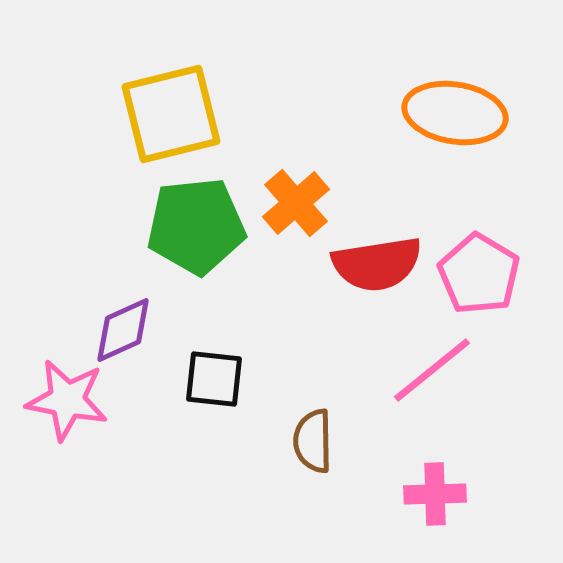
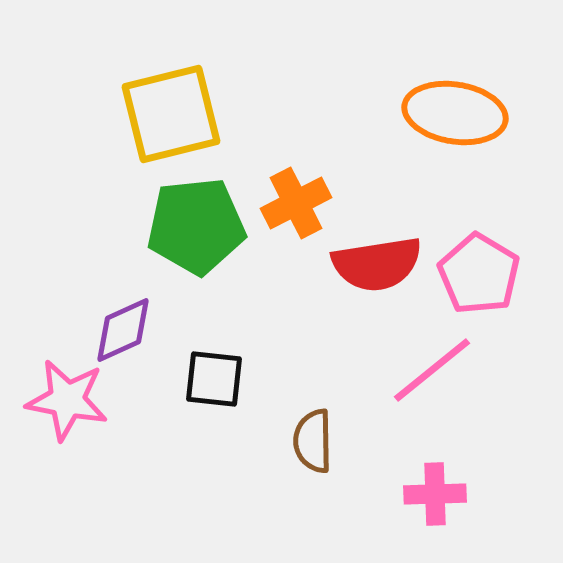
orange cross: rotated 14 degrees clockwise
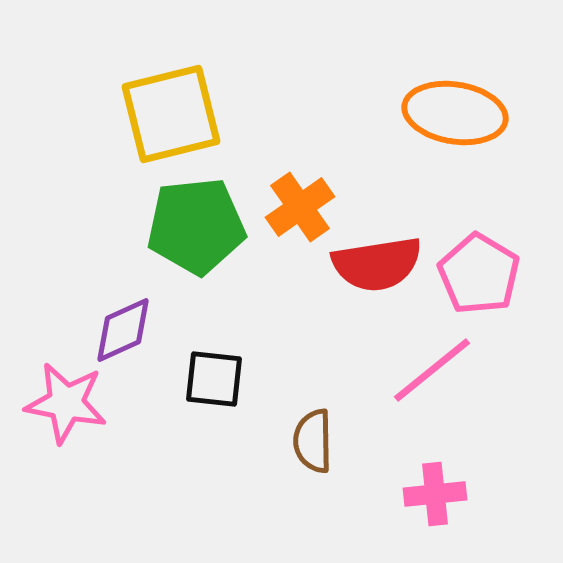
orange cross: moved 4 px right, 4 px down; rotated 8 degrees counterclockwise
pink star: moved 1 px left, 3 px down
pink cross: rotated 4 degrees counterclockwise
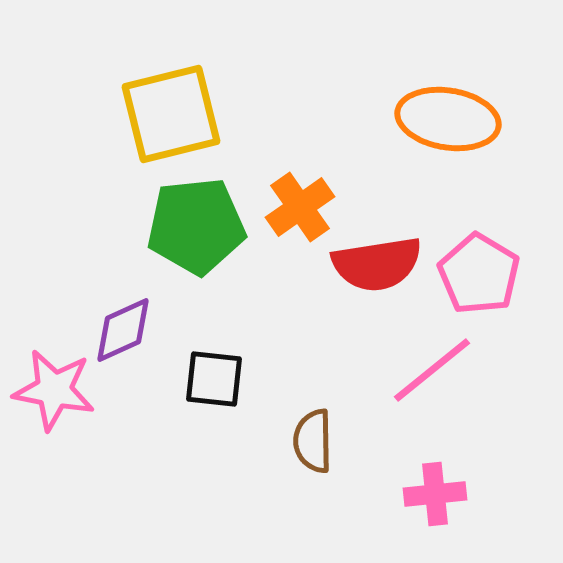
orange ellipse: moved 7 px left, 6 px down
pink star: moved 12 px left, 13 px up
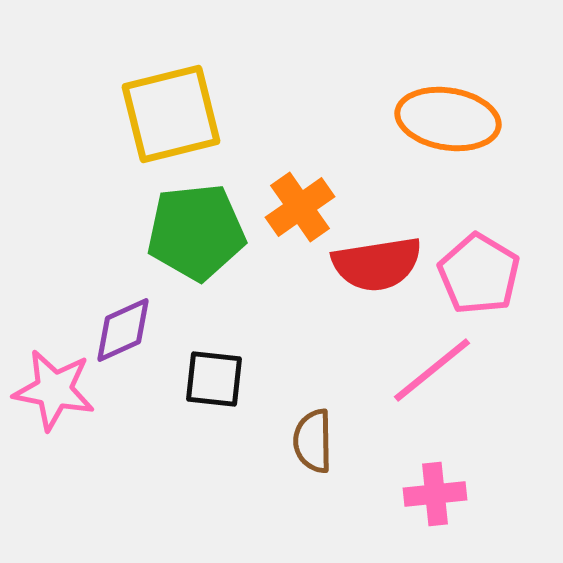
green pentagon: moved 6 px down
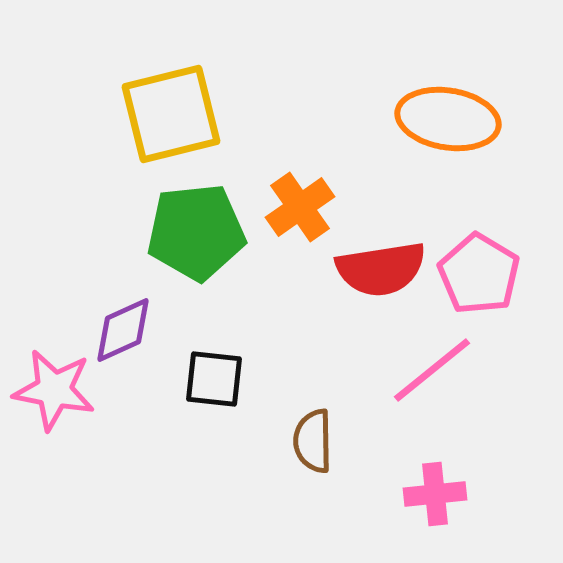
red semicircle: moved 4 px right, 5 px down
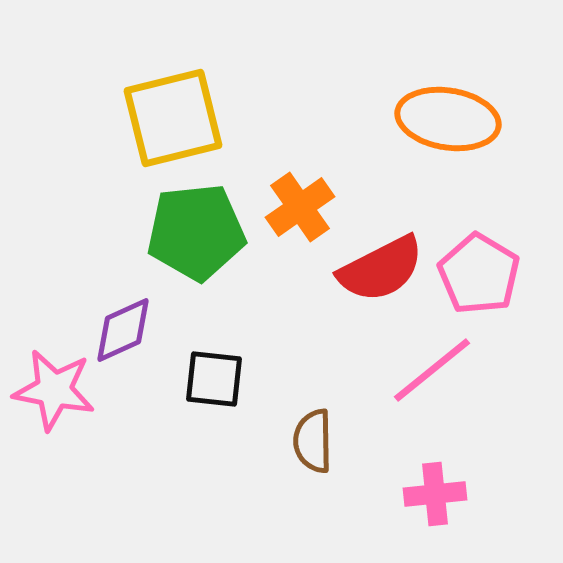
yellow square: moved 2 px right, 4 px down
red semicircle: rotated 18 degrees counterclockwise
